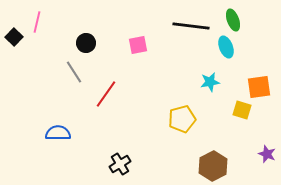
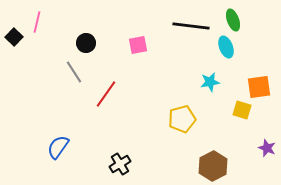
blue semicircle: moved 14 px down; rotated 55 degrees counterclockwise
purple star: moved 6 px up
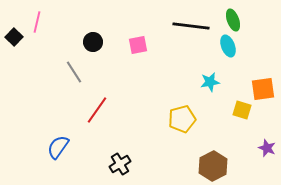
black circle: moved 7 px right, 1 px up
cyan ellipse: moved 2 px right, 1 px up
orange square: moved 4 px right, 2 px down
red line: moved 9 px left, 16 px down
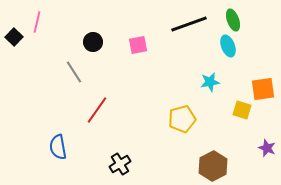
black line: moved 2 px left, 2 px up; rotated 27 degrees counterclockwise
blue semicircle: rotated 45 degrees counterclockwise
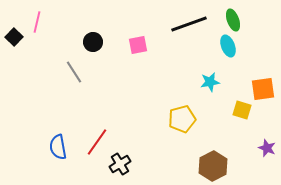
red line: moved 32 px down
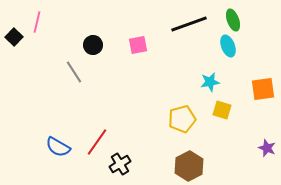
black circle: moved 3 px down
yellow square: moved 20 px left
blue semicircle: rotated 50 degrees counterclockwise
brown hexagon: moved 24 px left
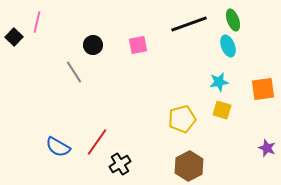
cyan star: moved 9 px right
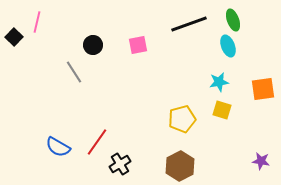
purple star: moved 6 px left, 13 px down; rotated 12 degrees counterclockwise
brown hexagon: moved 9 px left
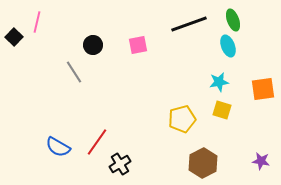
brown hexagon: moved 23 px right, 3 px up
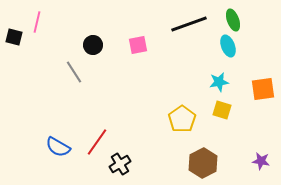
black square: rotated 30 degrees counterclockwise
yellow pentagon: rotated 20 degrees counterclockwise
